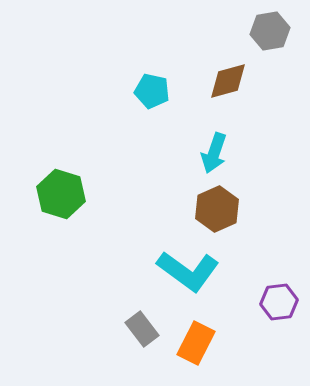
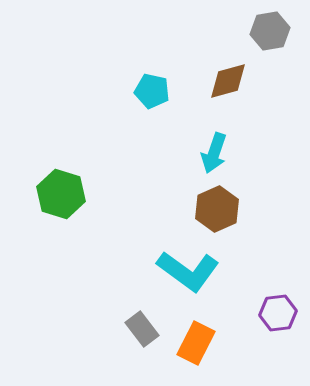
purple hexagon: moved 1 px left, 11 px down
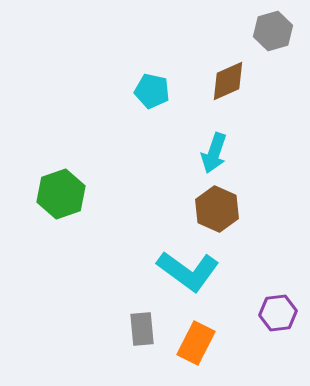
gray hexagon: moved 3 px right; rotated 6 degrees counterclockwise
brown diamond: rotated 9 degrees counterclockwise
green hexagon: rotated 24 degrees clockwise
brown hexagon: rotated 12 degrees counterclockwise
gray rectangle: rotated 32 degrees clockwise
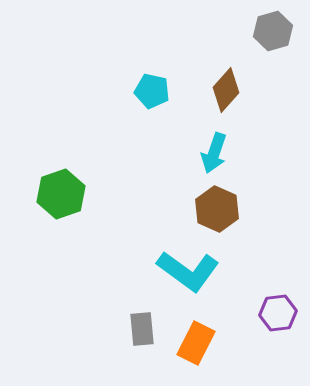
brown diamond: moved 2 px left, 9 px down; rotated 24 degrees counterclockwise
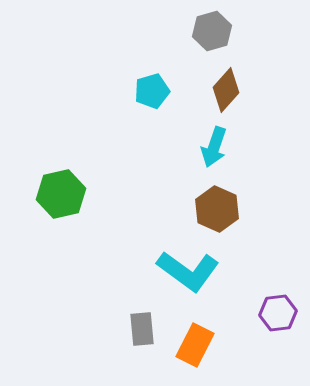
gray hexagon: moved 61 px left
cyan pentagon: rotated 28 degrees counterclockwise
cyan arrow: moved 6 px up
green hexagon: rotated 6 degrees clockwise
orange rectangle: moved 1 px left, 2 px down
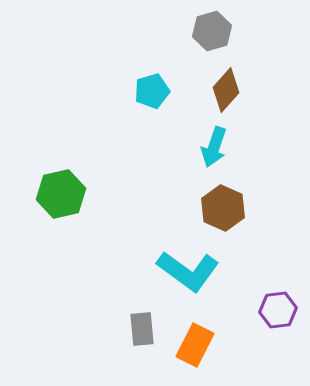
brown hexagon: moved 6 px right, 1 px up
purple hexagon: moved 3 px up
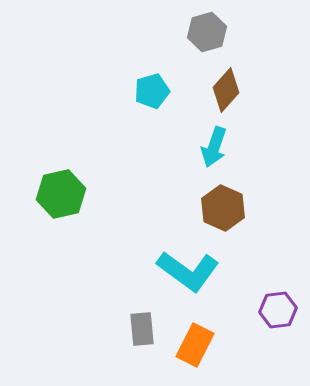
gray hexagon: moved 5 px left, 1 px down
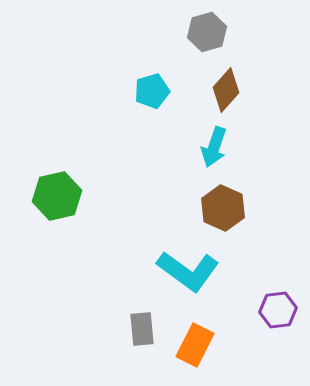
green hexagon: moved 4 px left, 2 px down
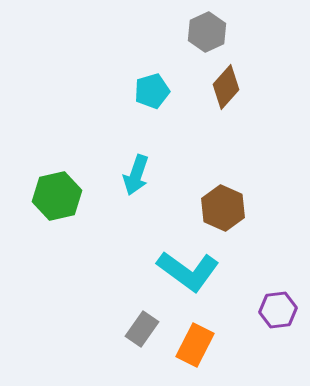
gray hexagon: rotated 9 degrees counterclockwise
brown diamond: moved 3 px up
cyan arrow: moved 78 px left, 28 px down
gray rectangle: rotated 40 degrees clockwise
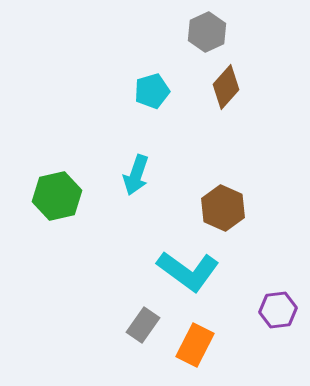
gray rectangle: moved 1 px right, 4 px up
